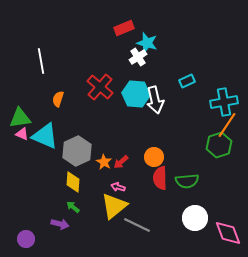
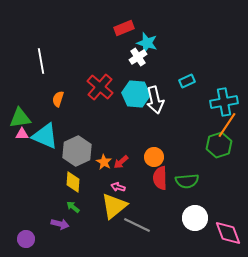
pink triangle: rotated 24 degrees counterclockwise
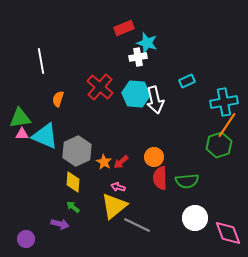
white cross: rotated 24 degrees clockwise
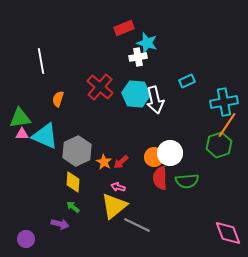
white circle: moved 25 px left, 65 px up
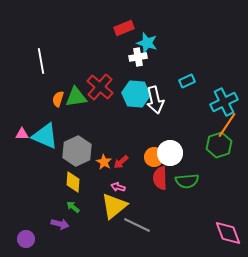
cyan cross: rotated 16 degrees counterclockwise
green triangle: moved 56 px right, 21 px up
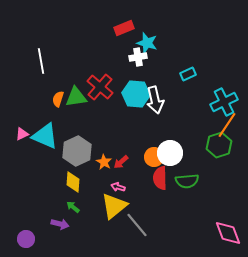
cyan rectangle: moved 1 px right, 7 px up
pink triangle: rotated 24 degrees counterclockwise
gray line: rotated 24 degrees clockwise
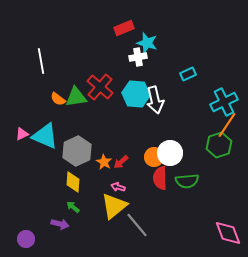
orange semicircle: rotated 70 degrees counterclockwise
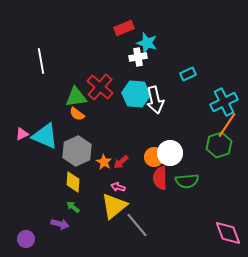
orange semicircle: moved 19 px right, 15 px down
